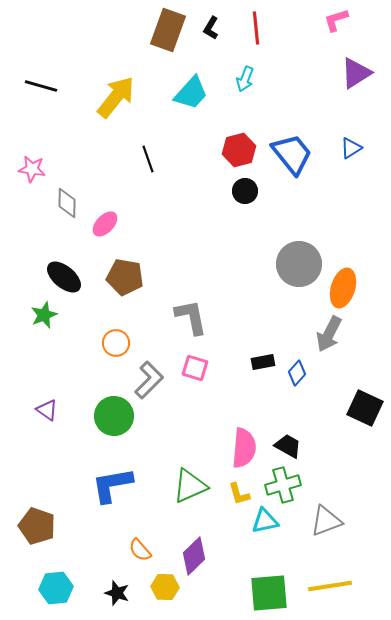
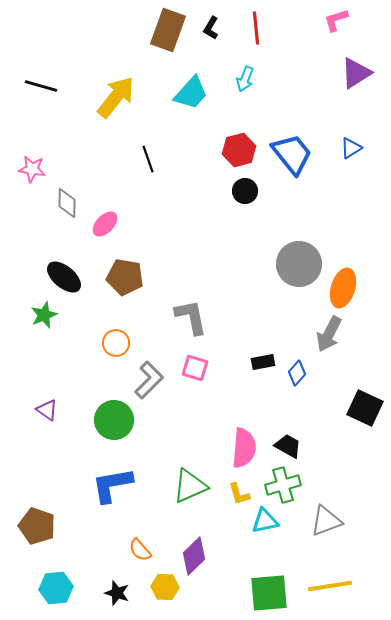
green circle at (114, 416): moved 4 px down
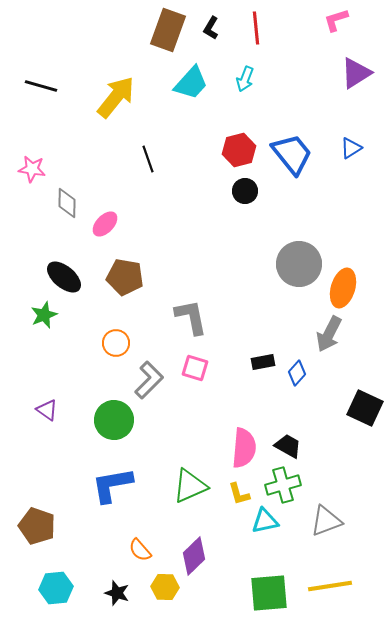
cyan trapezoid at (191, 93): moved 10 px up
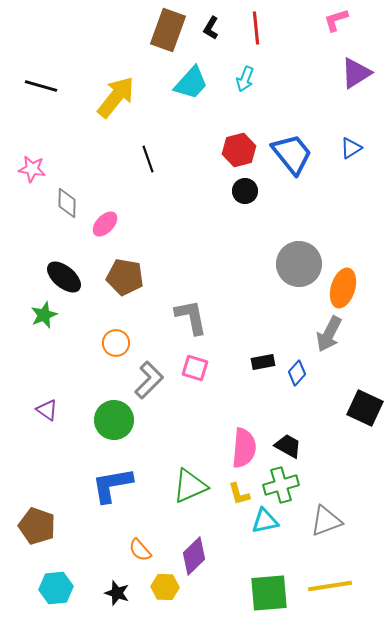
green cross at (283, 485): moved 2 px left
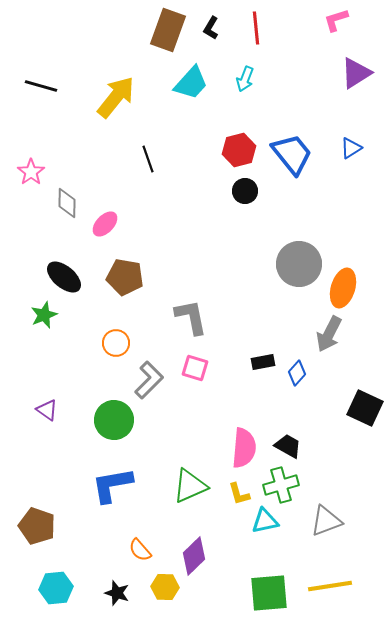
pink star at (32, 169): moved 1 px left, 3 px down; rotated 28 degrees clockwise
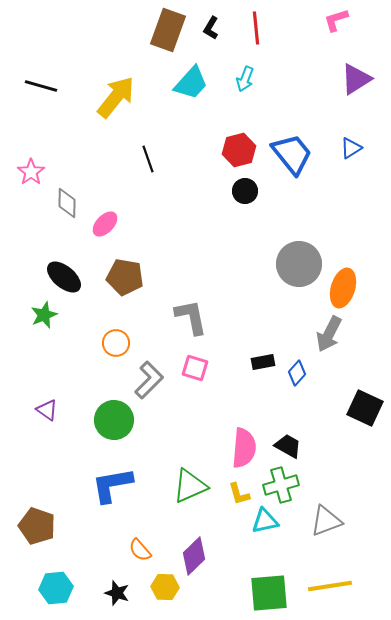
purple triangle at (356, 73): moved 6 px down
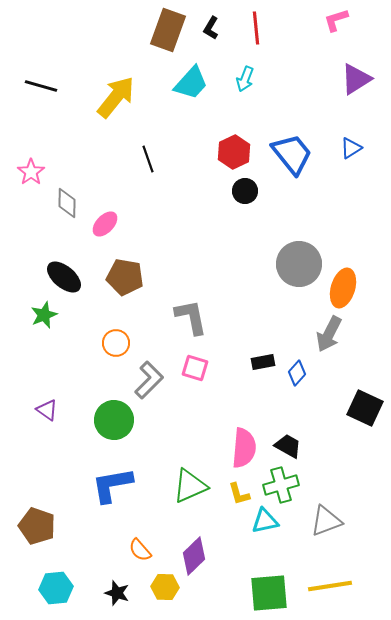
red hexagon at (239, 150): moved 5 px left, 2 px down; rotated 12 degrees counterclockwise
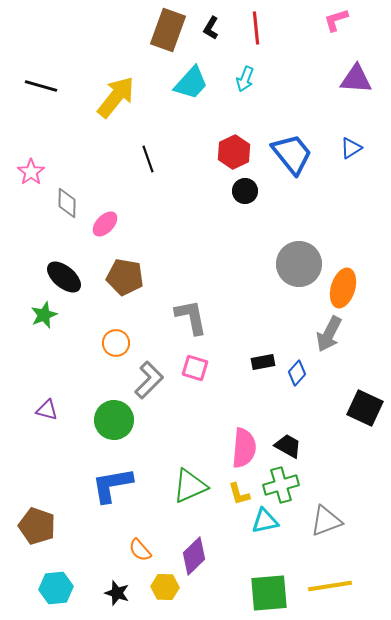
purple triangle at (356, 79): rotated 36 degrees clockwise
purple triangle at (47, 410): rotated 20 degrees counterclockwise
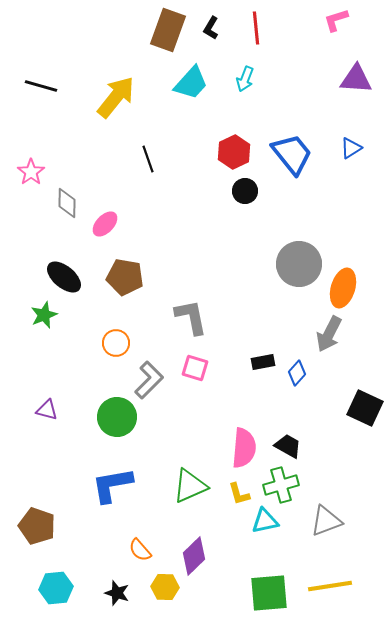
green circle at (114, 420): moved 3 px right, 3 px up
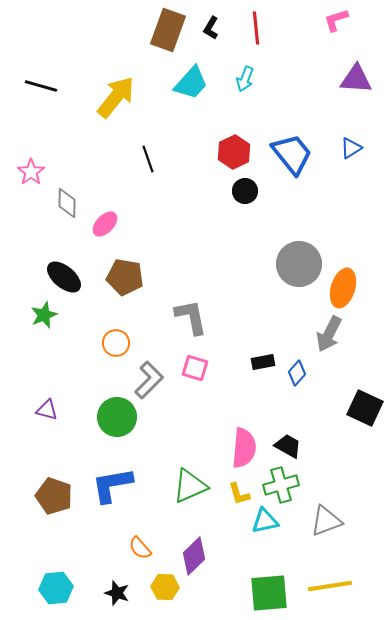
brown pentagon at (37, 526): moved 17 px right, 30 px up
orange semicircle at (140, 550): moved 2 px up
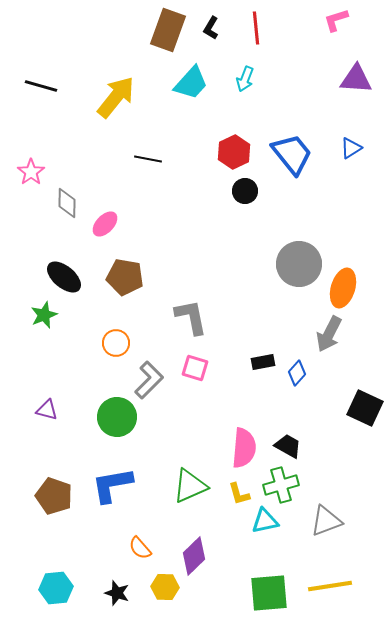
black line at (148, 159): rotated 60 degrees counterclockwise
